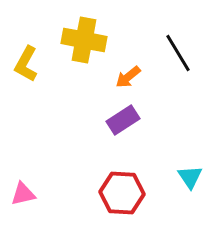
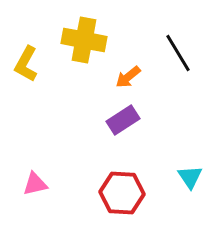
pink triangle: moved 12 px right, 10 px up
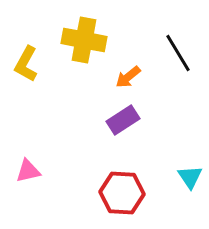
pink triangle: moved 7 px left, 13 px up
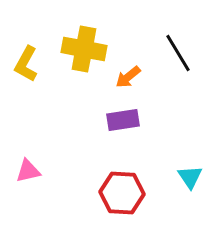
yellow cross: moved 9 px down
purple rectangle: rotated 24 degrees clockwise
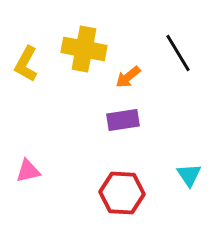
cyan triangle: moved 1 px left, 2 px up
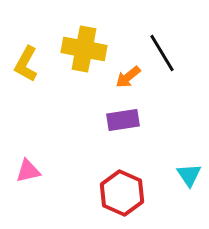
black line: moved 16 px left
red hexagon: rotated 21 degrees clockwise
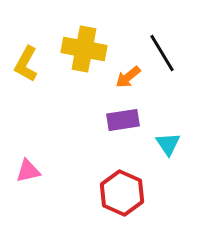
cyan triangle: moved 21 px left, 31 px up
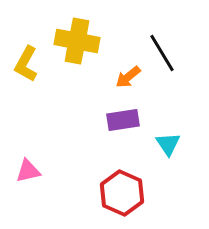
yellow cross: moved 7 px left, 8 px up
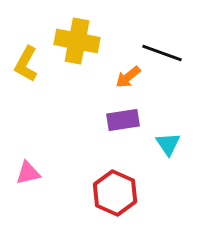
black line: rotated 39 degrees counterclockwise
pink triangle: moved 2 px down
red hexagon: moved 7 px left
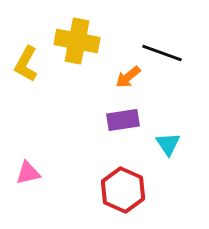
red hexagon: moved 8 px right, 3 px up
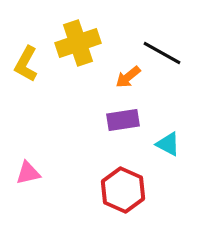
yellow cross: moved 1 px right, 2 px down; rotated 30 degrees counterclockwise
black line: rotated 9 degrees clockwise
cyan triangle: rotated 28 degrees counterclockwise
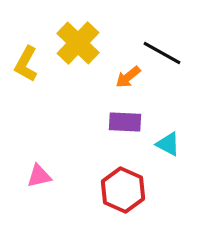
yellow cross: rotated 27 degrees counterclockwise
purple rectangle: moved 2 px right, 2 px down; rotated 12 degrees clockwise
pink triangle: moved 11 px right, 3 px down
